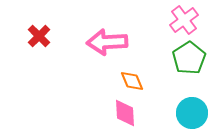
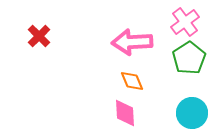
pink cross: moved 1 px right, 2 px down
pink arrow: moved 25 px right
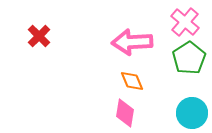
pink cross: rotated 12 degrees counterclockwise
pink diamond: rotated 12 degrees clockwise
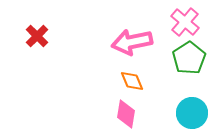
red cross: moved 2 px left
pink arrow: rotated 9 degrees counterclockwise
pink diamond: moved 1 px right, 1 px down
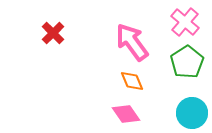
red cross: moved 16 px right, 3 px up
pink arrow: rotated 66 degrees clockwise
green pentagon: moved 2 px left, 4 px down
pink diamond: rotated 44 degrees counterclockwise
